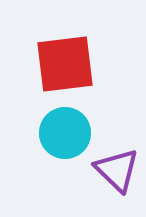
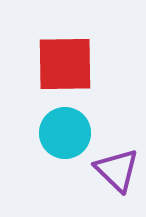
red square: rotated 6 degrees clockwise
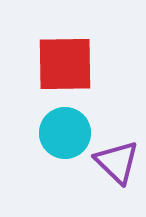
purple triangle: moved 8 px up
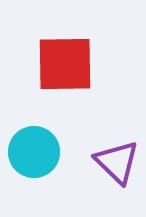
cyan circle: moved 31 px left, 19 px down
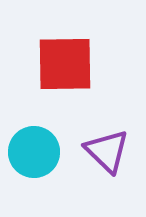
purple triangle: moved 10 px left, 11 px up
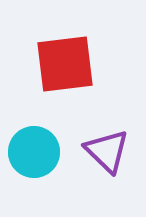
red square: rotated 6 degrees counterclockwise
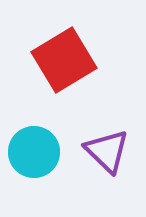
red square: moved 1 px left, 4 px up; rotated 24 degrees counterclockwise
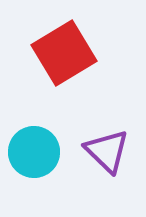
red square: moved 7 px up
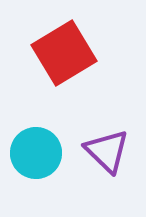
cyan circle: moved 2 px right, 1 px down
